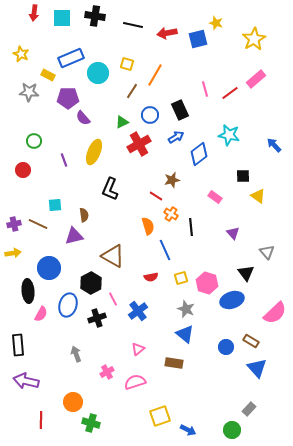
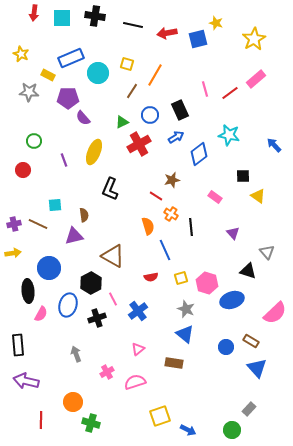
black triangle at (246, 273): moved 2 px right, 2 px up; rotated 36 degrees counterclockwise
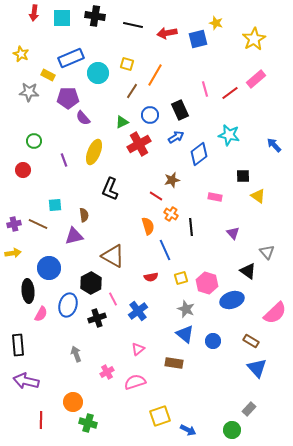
pink rectangle at (215, 197): rotated 24 degrees counterclockwise
black triangle at (248, 271): rotated 18 degrees clockwise
blue circle at (226, 347): moved 13 px left, 6 px up
green cross at (91, 423): moved 3 px left
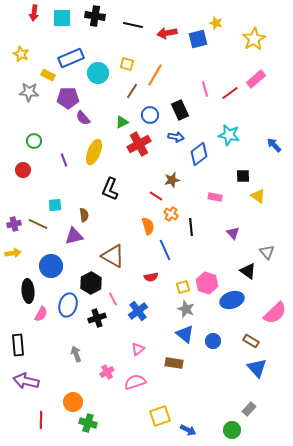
blue arrow at (176, 137): rotated 42 degrees clockwise
blue circle at (49, 268): moved 2 px right, 2 px up
yellow square at (181, 278): moved 2 px right, 9 px down
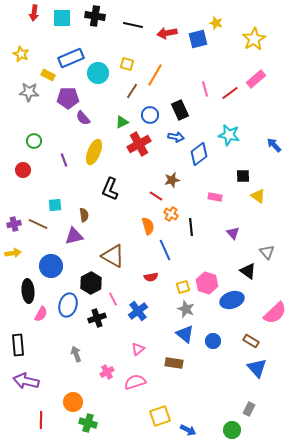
gray rectangle at (249, 409): rotated 16 degrees counterclockwise
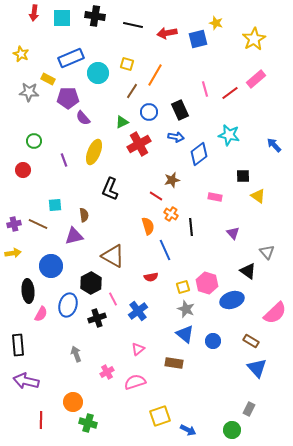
yellow rectangle at (48, 75): moved 4 px down
blue circle at (150, 115): moved 1 px left, 3 px up
